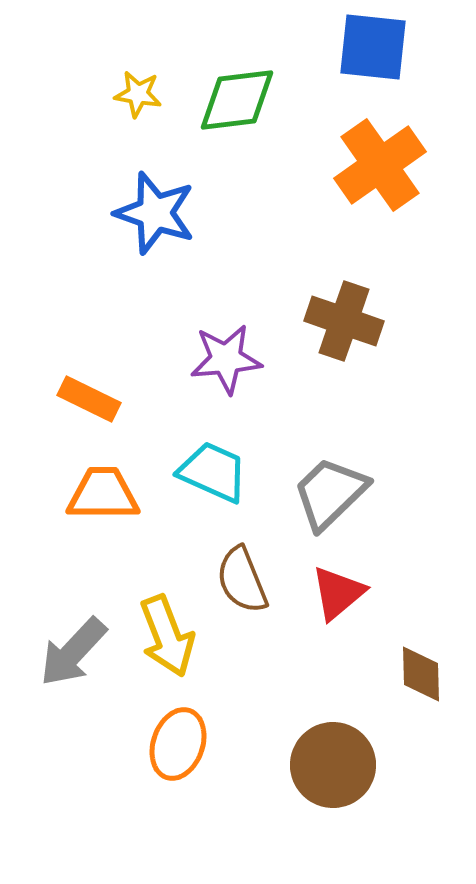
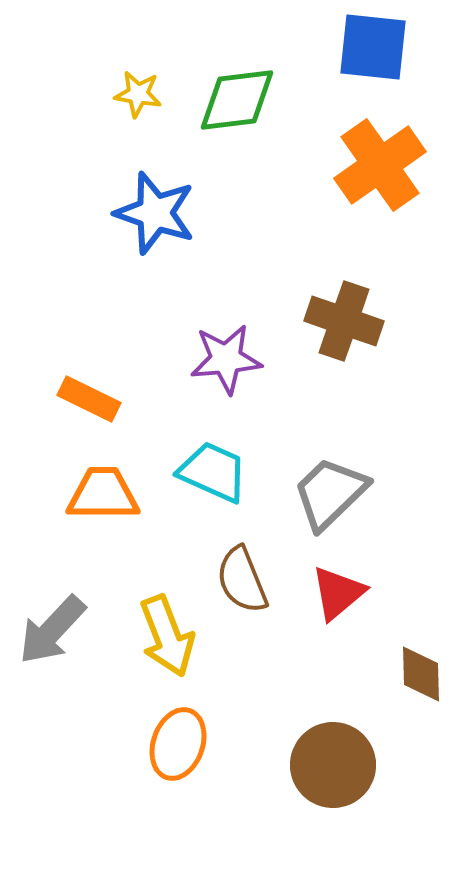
gray arrow: moved 21 px left, 22 px up
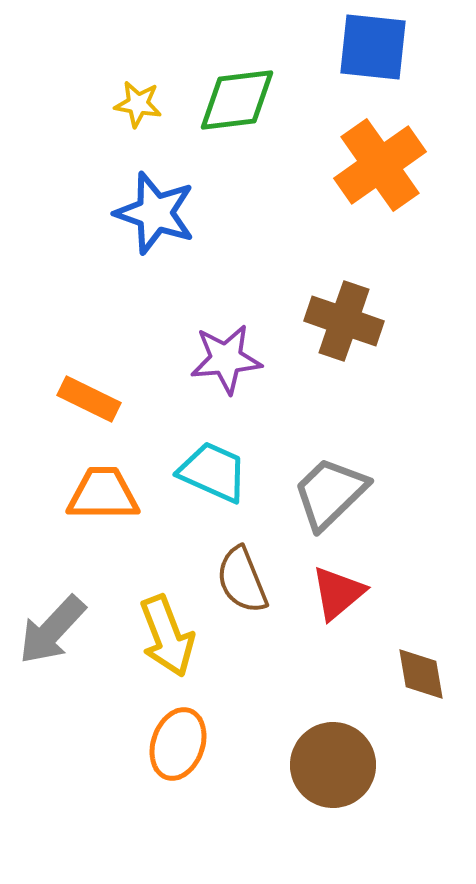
yellow star: moved 10 px down
brown diamond: rotated 8 degrees counterclockwise
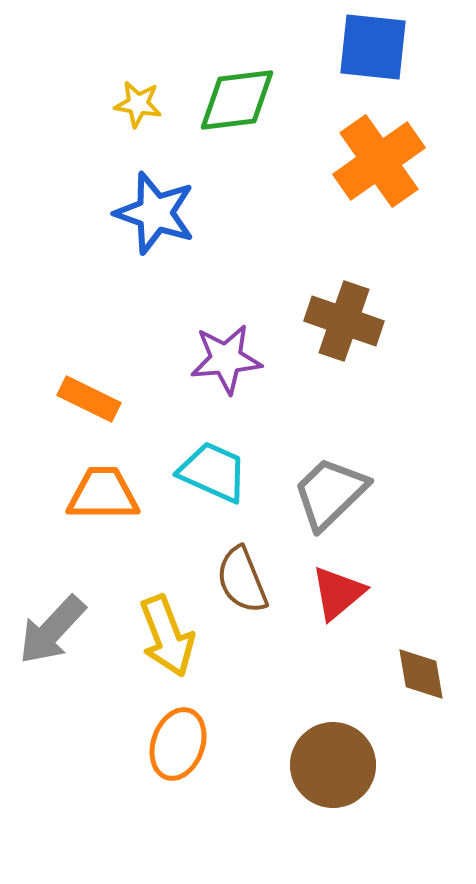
orange cross: moved 1 px left, 4 px up
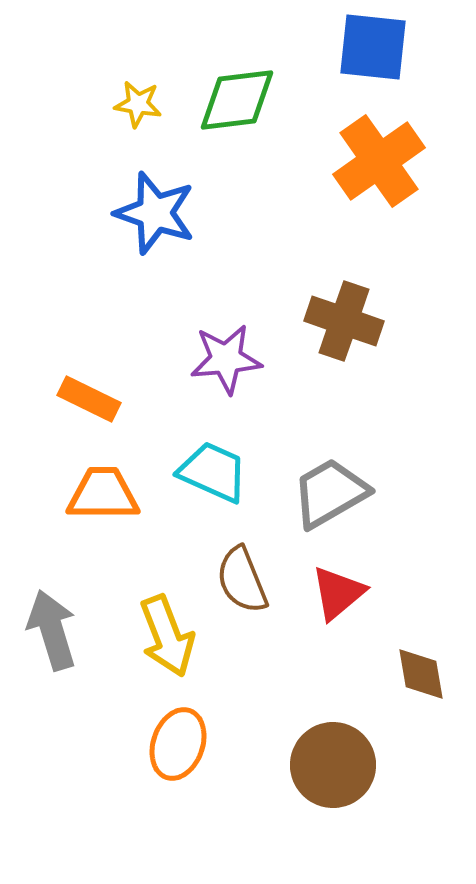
gray trapezoid: rotated 14 degrees clockwise
gray arrow: rotated 120 degrees clockwise
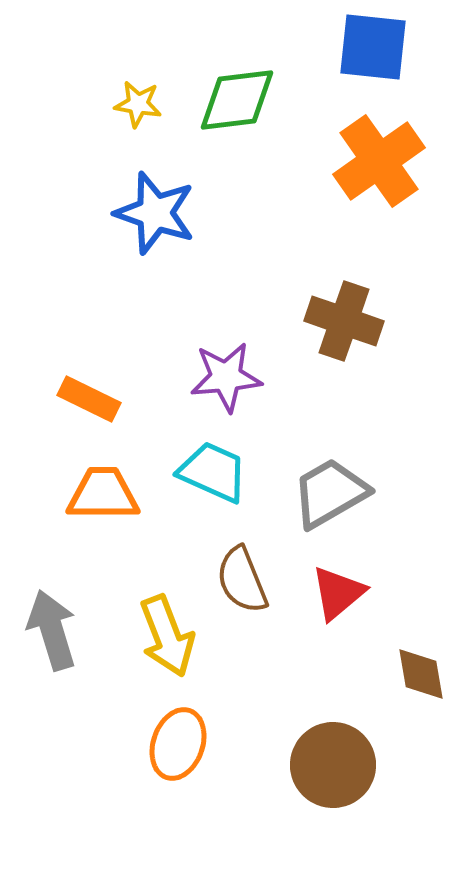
purple star: moved 18 px down
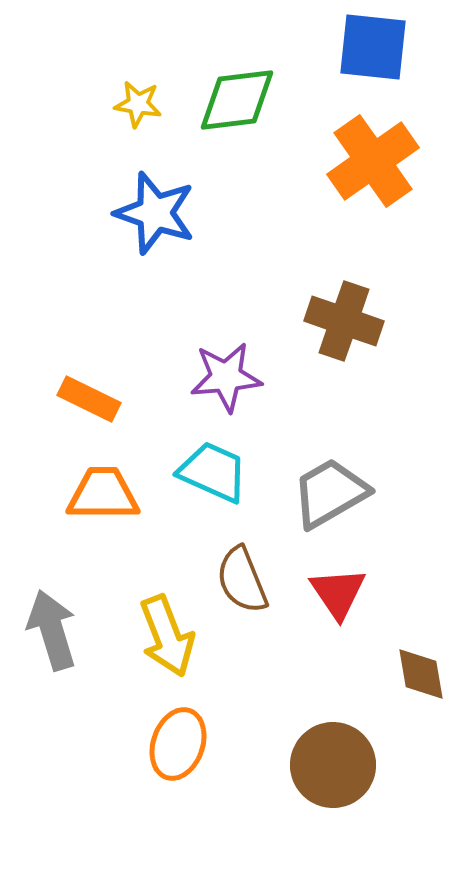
orange cross: moved 6 px left
red triangle: rotated 24 degrees counterclockwise
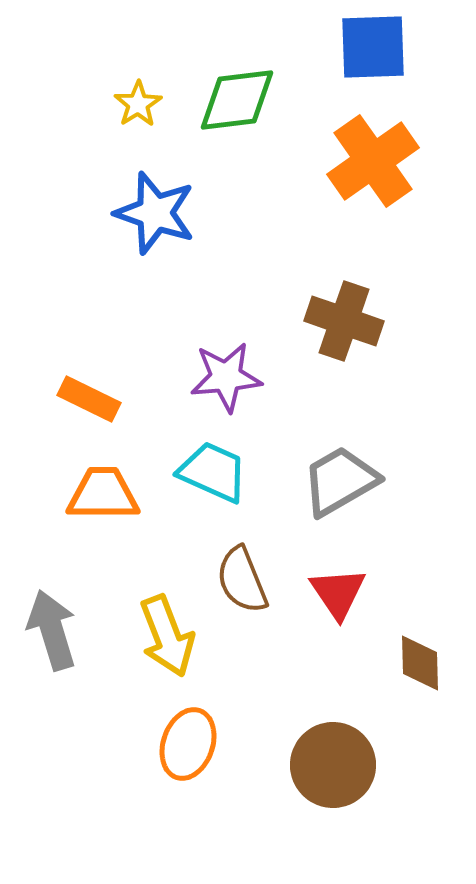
blue square: rotated 8 degrees counterclockwise
yellow star: rotated 30 degrees clockwise
gray trapezoid: moved 10 px right, 12 px up
brown diamond: moved 1 px left, 11 px up; rotated 8 degrees clockwise
orange ellipse: moved 10 px right
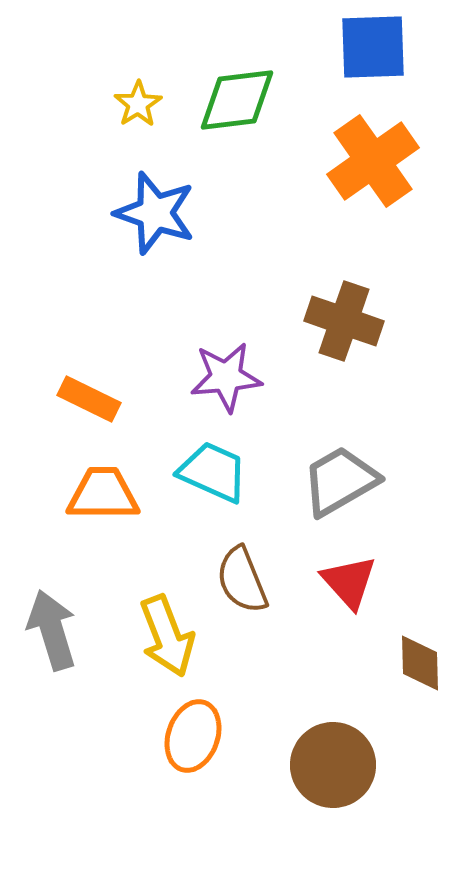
red triangle: moved 11 px right, 11 px up; rotated 8 degrees counterclockwise
orange ellipse: moved 5 px right, 8 px up
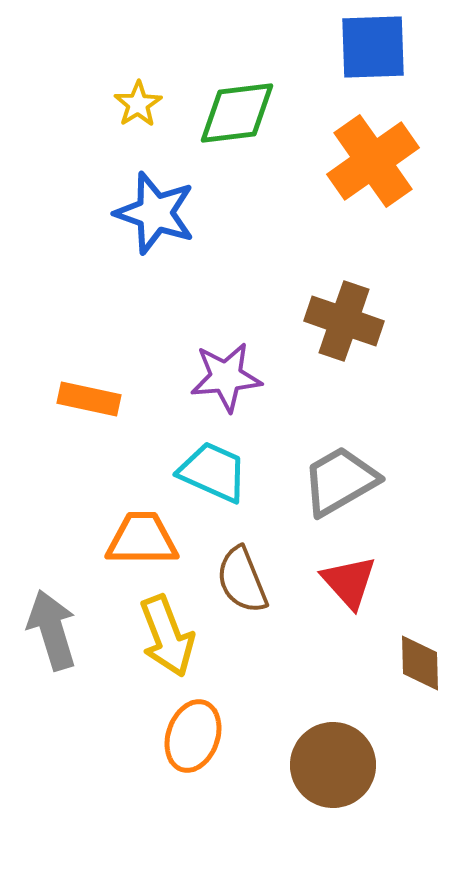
green diamond: moved 13 px down
orange rectangle: rotated 14 degrees counterclockwise
orange trapezoid: moved 39 px right, 45 px down
